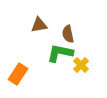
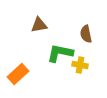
brown semicircle: moved 18 px right
yellow cross: moved 1 px left; rotated 35 degrees counterclockwise
orange rectangle: rotated 15 degrees clockwise
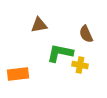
brown semicircle: rotated 12 degrees counterclockwise
orange rectangle: rotated 35 degrees clockwise
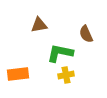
yellow cross: moved 14 px left, 10 px down; rotated 21 degrees counterclockwise
